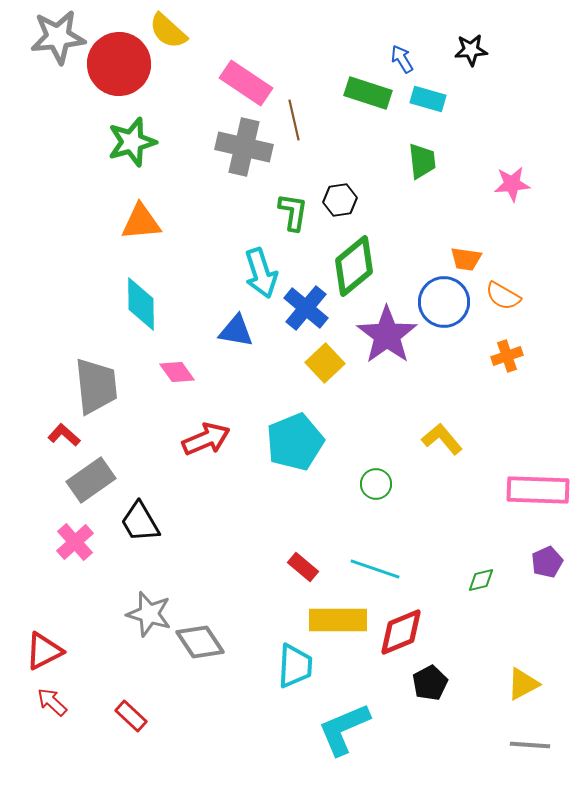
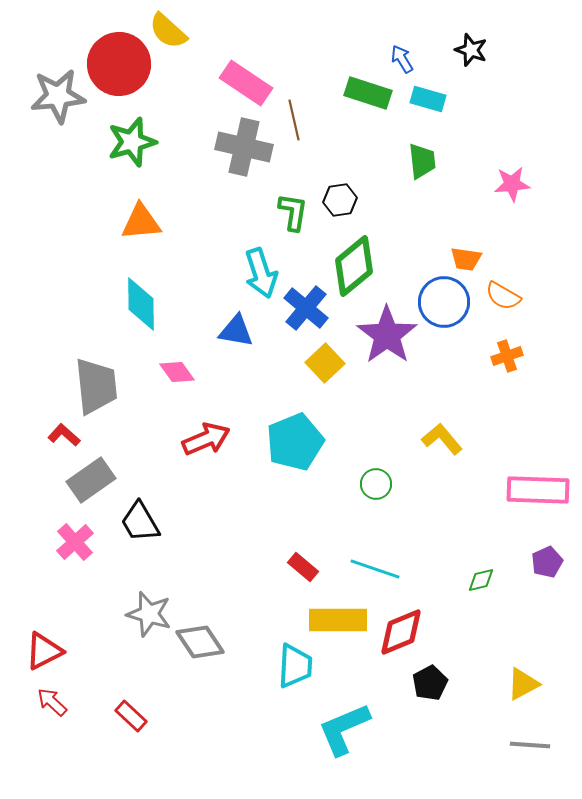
gray star at (58, 37): moved 59 px down
black star at (471, 50): rotated 24 degrees clockwise
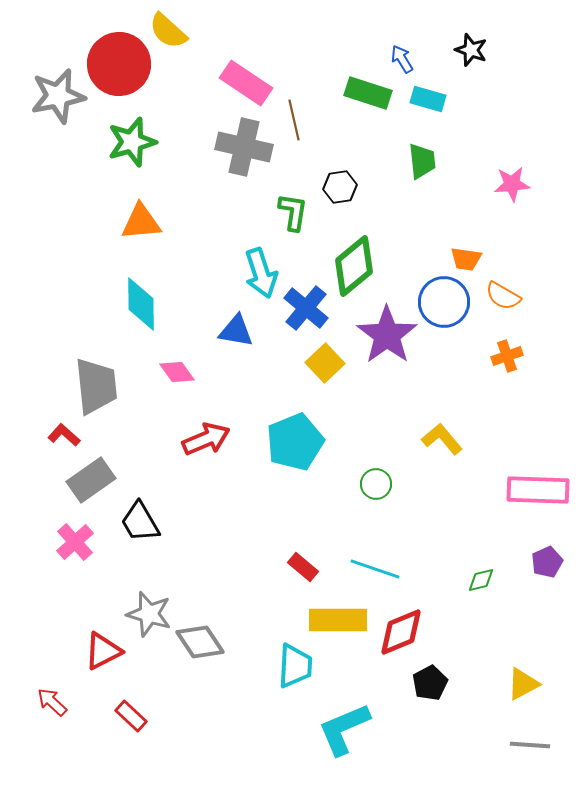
gray star at (58, 96): rotated 6 degrees counterclockwise
black hexagon at (340, 200): moved 13 px up
red triangle at (44, 651): moved 59 px right
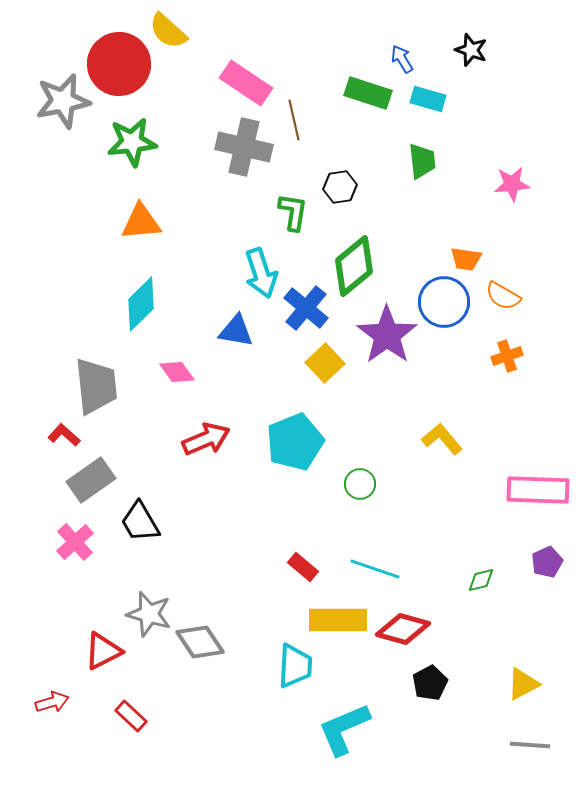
gray star at (58, 96): moved 5 px right, 5 px down
green star at (132, 142): rotated 9 degrees clockwise
cyan diamond at (141, 304): rotated 46 degrees clockwise
green circle at (376, 484): moved 16 px left
red diamond at (401, 632): moved 2 px right, 3 px up; rotated 38 degrees clockwise
red arrow at (52, 702): rotated 120 degrees clockwise
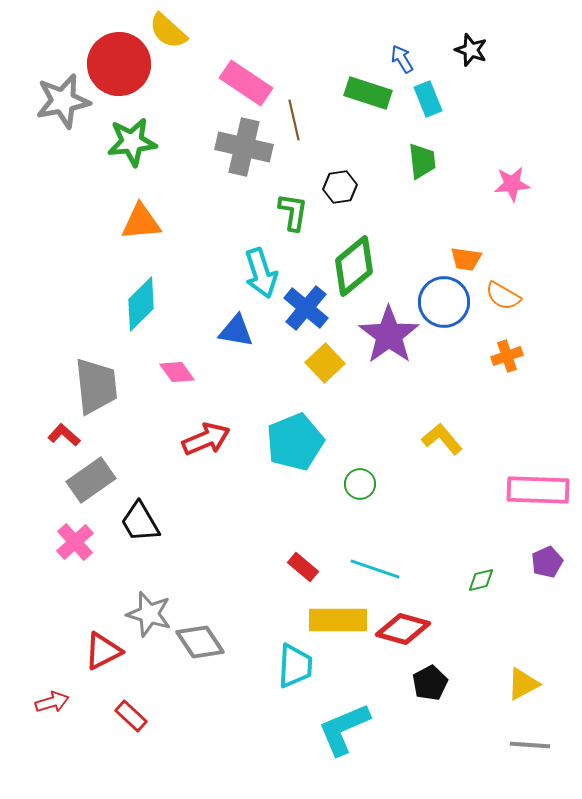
cyan rectangle at (428, 99): rotated 52 degrees clockwise
purple star at (387, 335): moved 2 px right
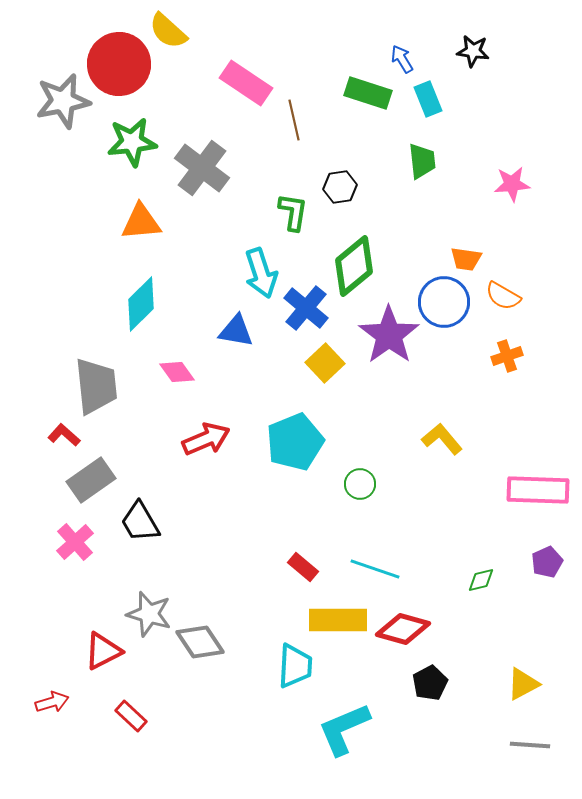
black star at (471, 50): moved 2 px right, 1 px down; rotated 12 degrees counterclockwise
gray cross at (244, 147): moved 42 px left, 21 px down; rotated 24 degrees clockwise
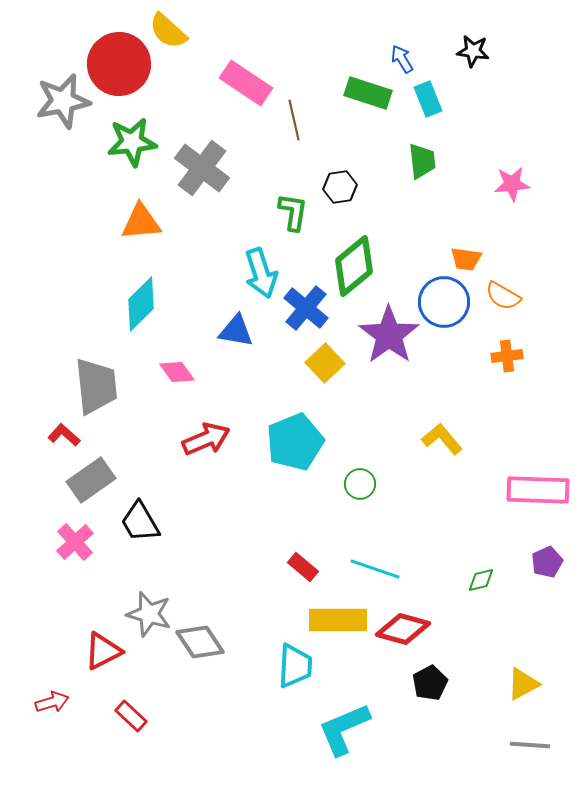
orange cross at (507, 356): rotated 12 degrees clockwise
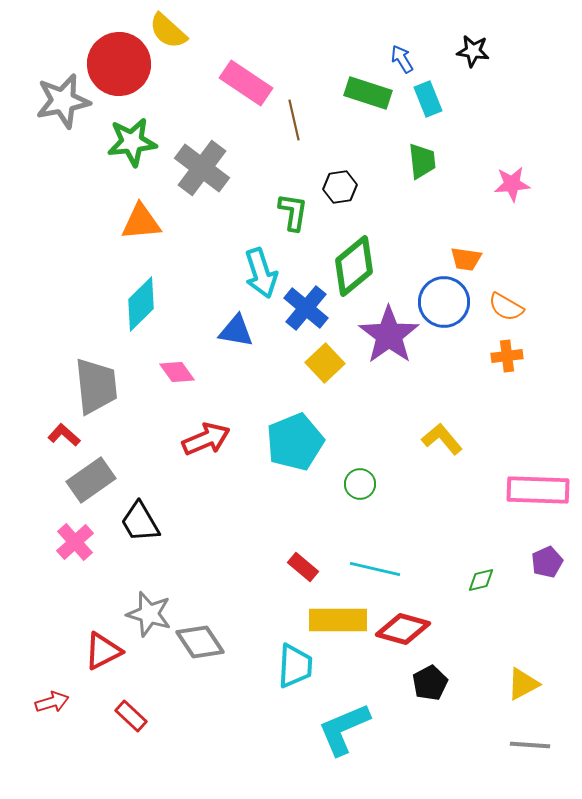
orange semicircle at (503, 296): moved 3 px right, 11 px down
cyan line at (375, 569): rotated 6 degrees counterclockwise
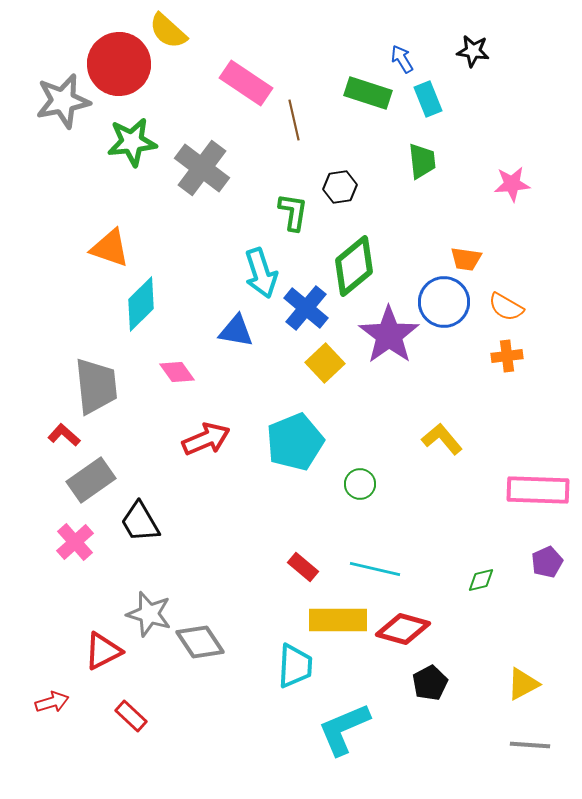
orange triangle at (141, 222): moved 31 px left, 26 px down; rotated 24 degrees clockwise
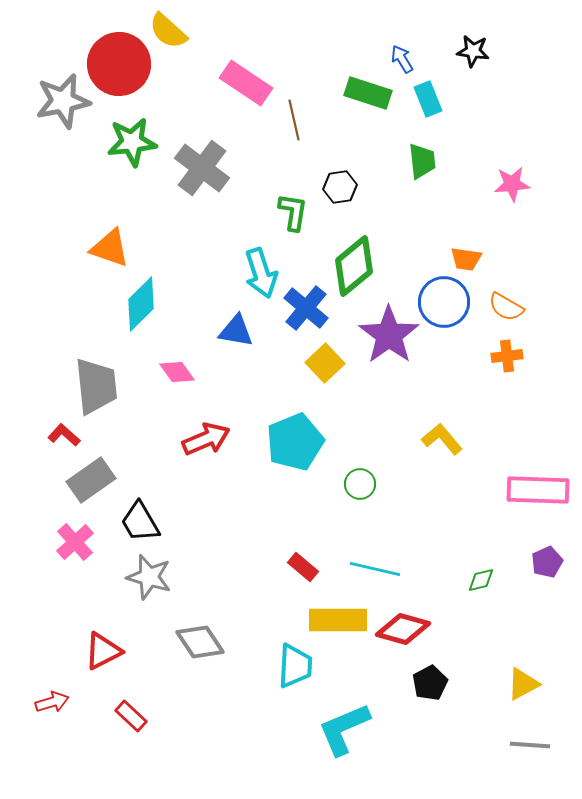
gray star at (149, 614): moved 37 px up
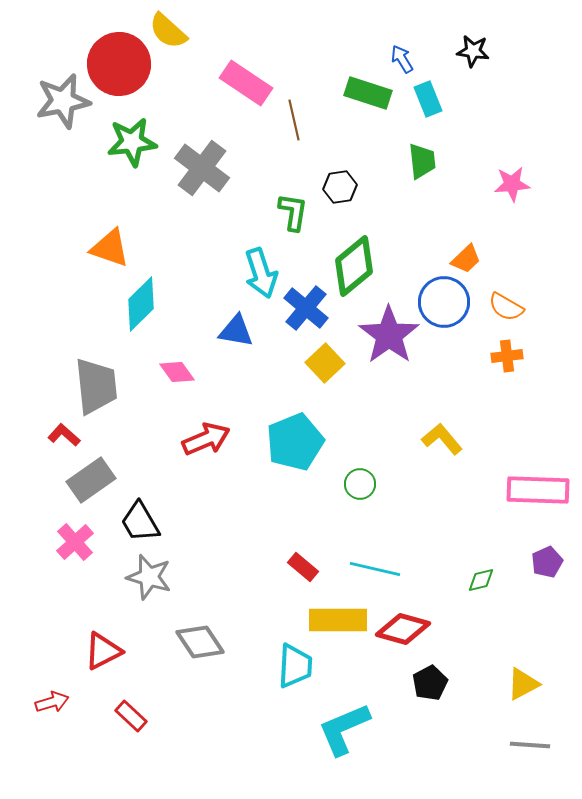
orange trapezoid at (466, 259): rotated 52 degrees counterclockwise
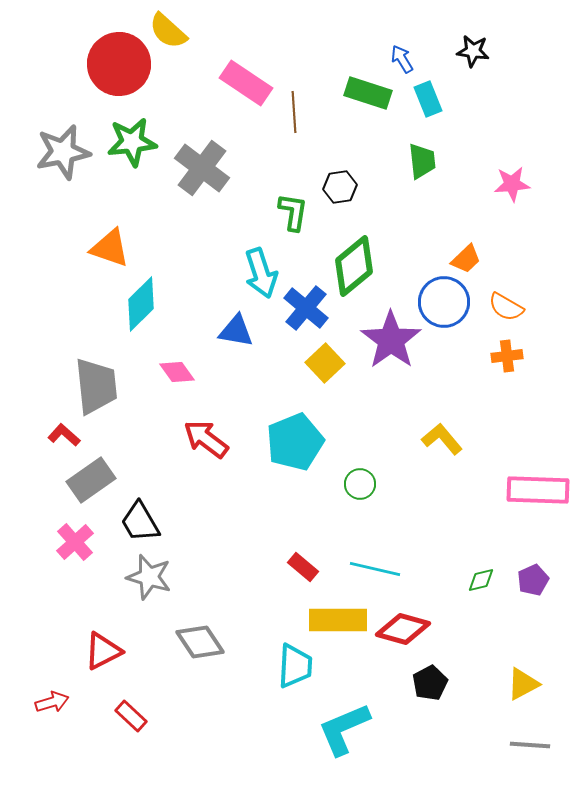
gray star at (63, 101): moved 51 px down
brown line at (294, 120): moved 8 px up; rotated 9 degrees clockwise
purple star at (389, 335): moved 2 px right, 5 px down
red arrow at (206, 439): rotated 120 degrees counterclockwise
purple pentagon at (547, 562): moved 14 px left, 18 px down
